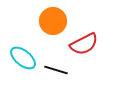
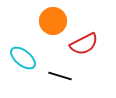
black line: moved 4 px right, 6 px down
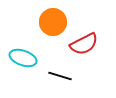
orange circle: moved 1 px down
cyan ellipse: rotated 20 degrees counterclockwise
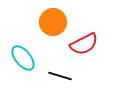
cyan ellipse: rotated 32 degrees clockwise
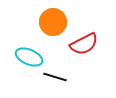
cyan ellipse: moved 6 px right, 1 px up; rotated 28 degrees counterclockwise
black line: moved 5 px left, 1 px down
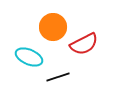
orange circle: moved 5 px down
black line: moved 3 px right; rotated 35 degrees counterclockwise
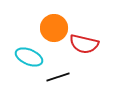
orange circle: moved 1 px right, 1 px down
red semicircle: rotated 40 degrees clockwise
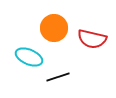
red semicircle: moved 8 px right, 5 px up
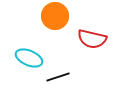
orange circle: moved 1 px right, 12 px up
cyan ellipse: moved 1 px down
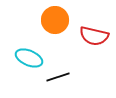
orange circle: moved 4 px down
red semicircle: moved 2 px right, 3 px up
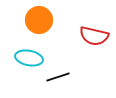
orange circle: moved 16 px left
cyan ellipse: rotated 12 degrees counterclockwise
